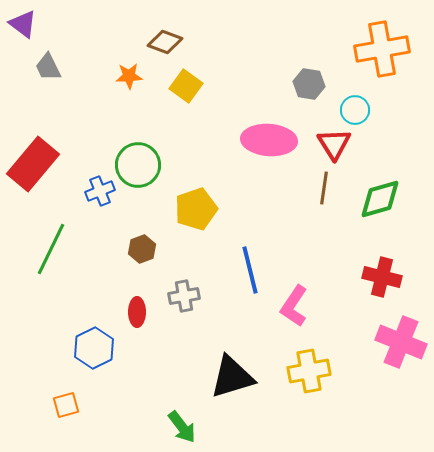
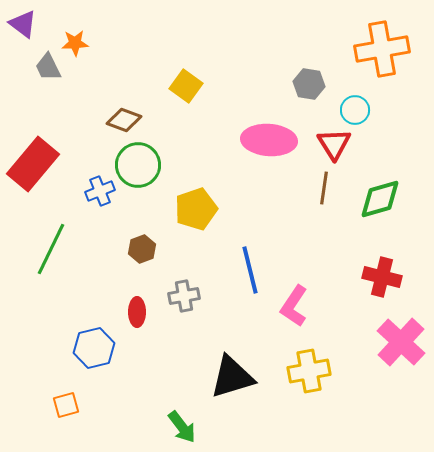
brown diamond: moved 41 px left, 78 px down
orange star: moved 54 px left, 33 px up
pink cross: rotated 21 degrees clockwise
blue hexagon: rotated 12 degrees clockwise
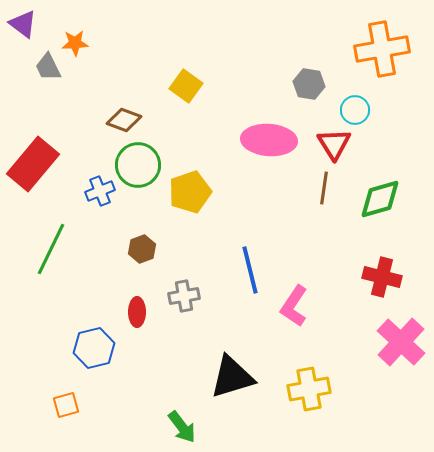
yellow pentagon: moved 6 px left, 17 px up
yellow cross: moved 18 px down
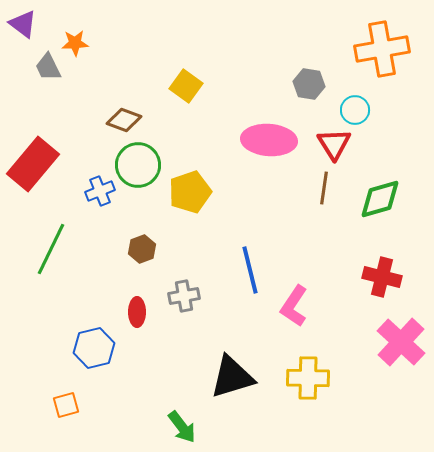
yellow cross: moved 1 px left, 11 px up; rotated 12 degrees clockwise
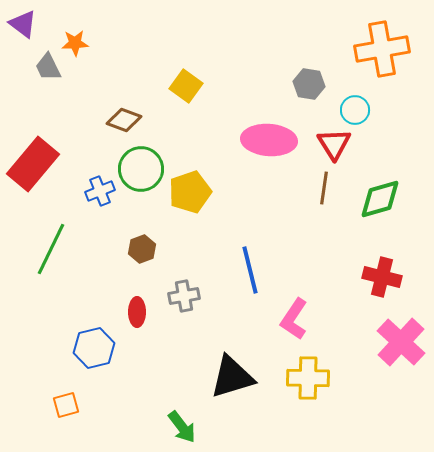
green circle: moved 3 px right, 4 px down
pink L-shape: moved 13 px down
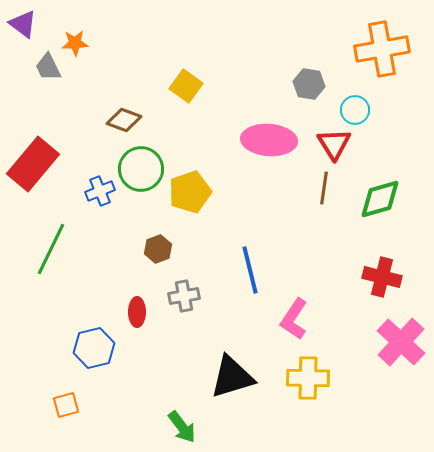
brown hexagon: moved 16 px right
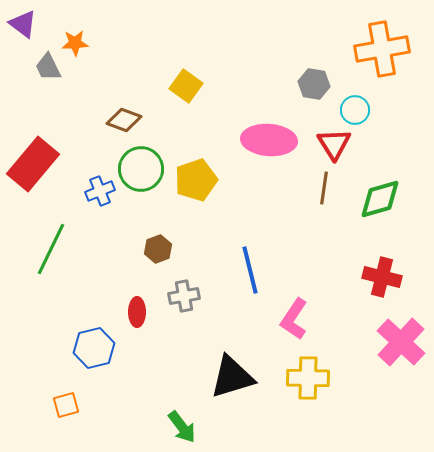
gray hexagon: moved 5 px right
yellow pentagon: moved 6 px right, 12 px up
